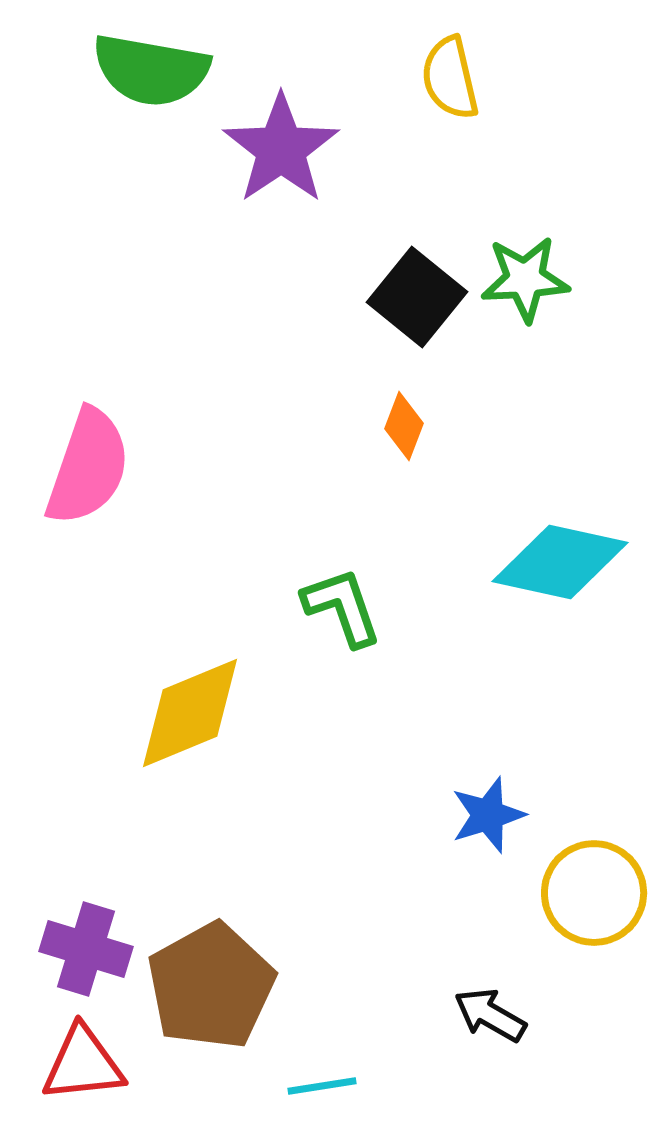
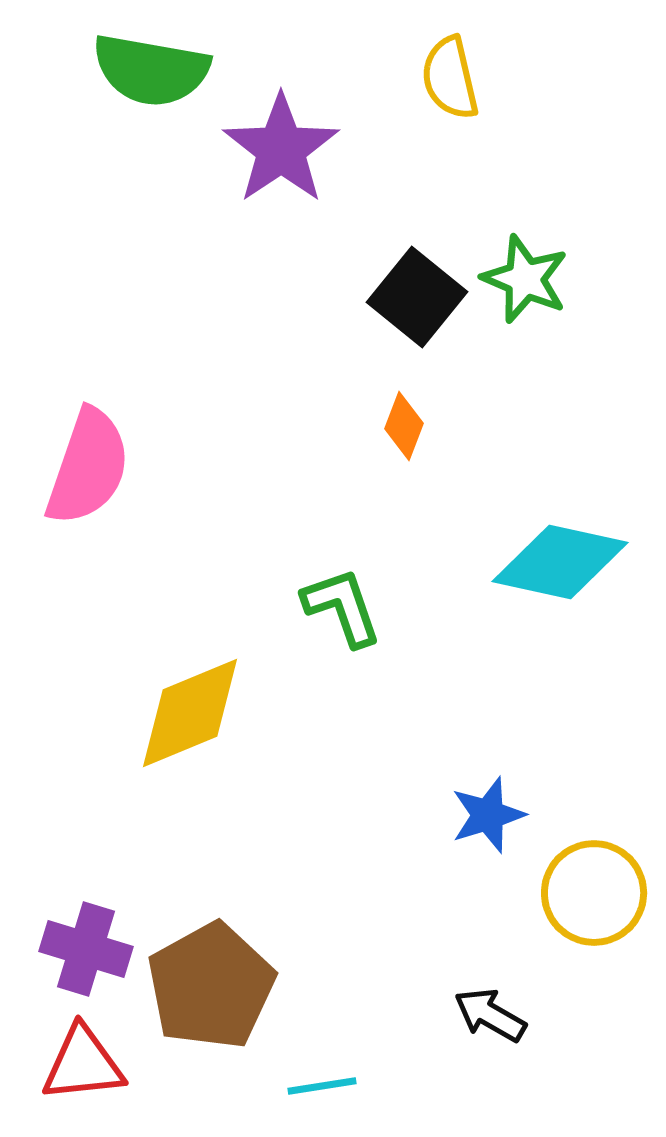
green star: rotated 26 degrees clockwise
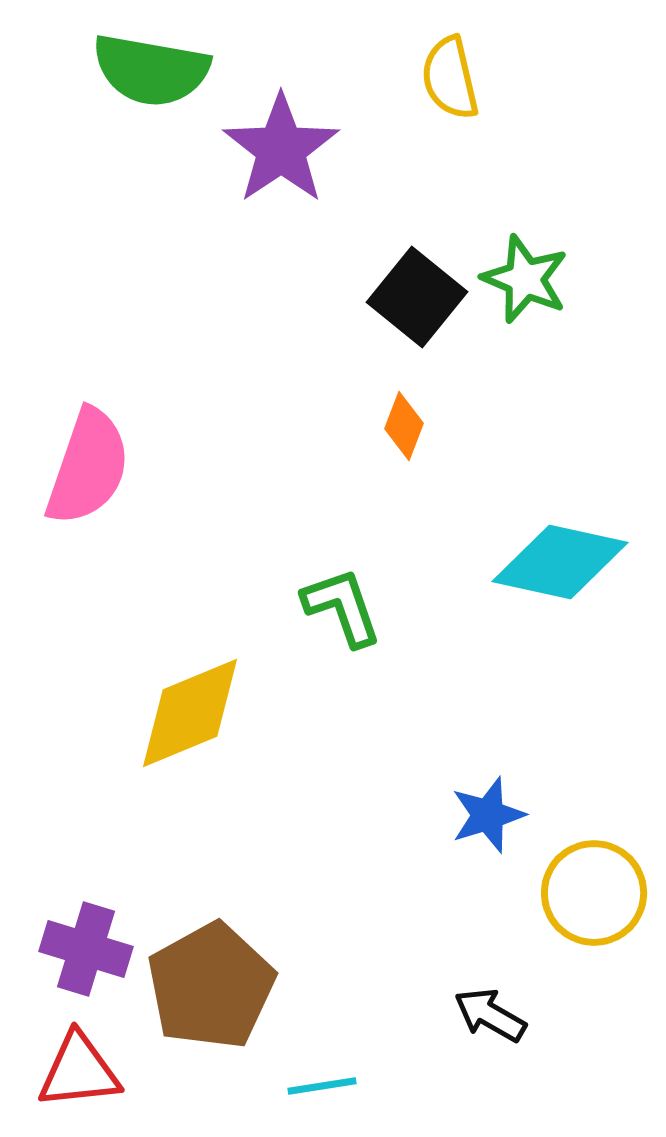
red triangle: moved 4 px left, 7 px down
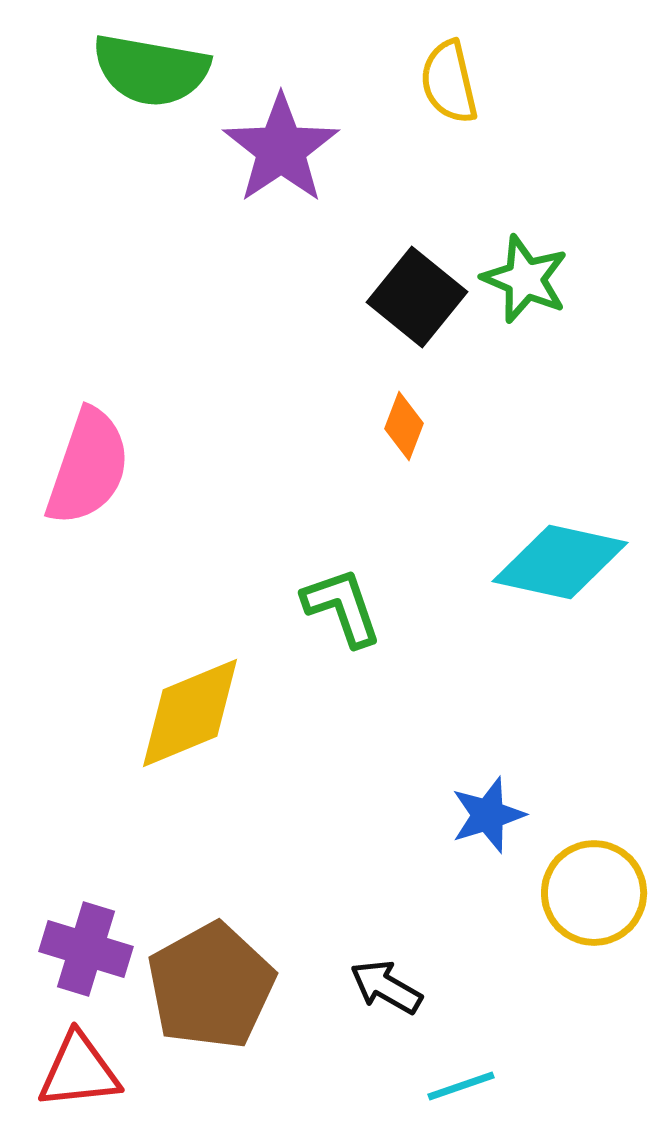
yellow semicircle: moved 1 px left, 4 px down
black arrow: moved 104 px left, 28 px up
cyan line: moved 139 px right; rotated 10 degrees counterclockwise
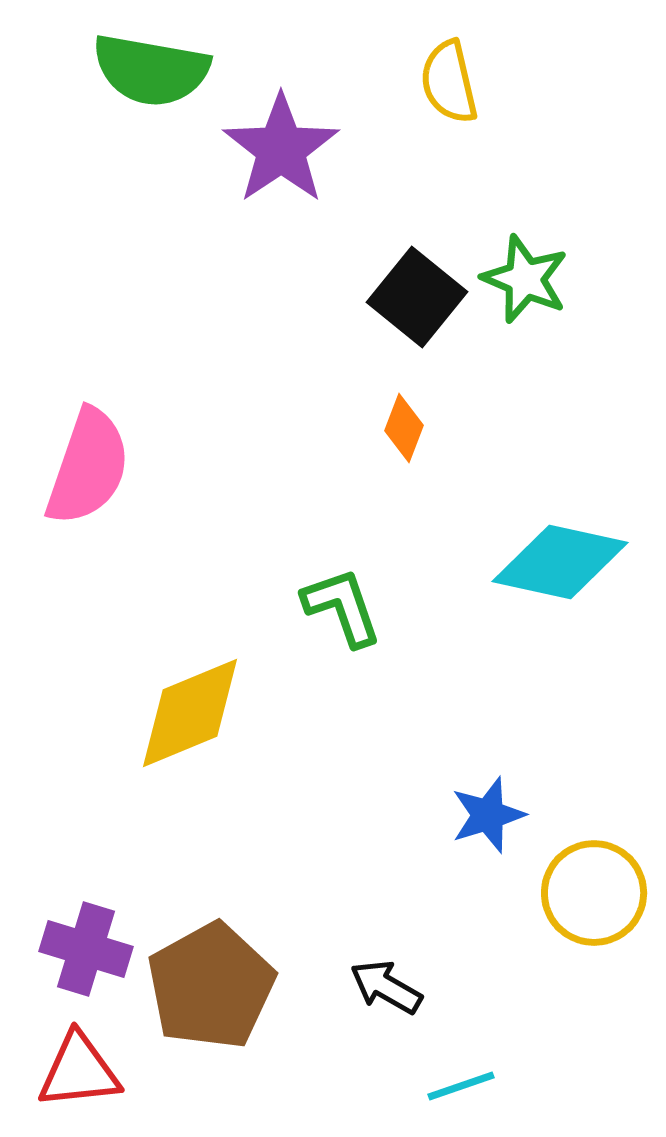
orange diamond: moved 2 px down
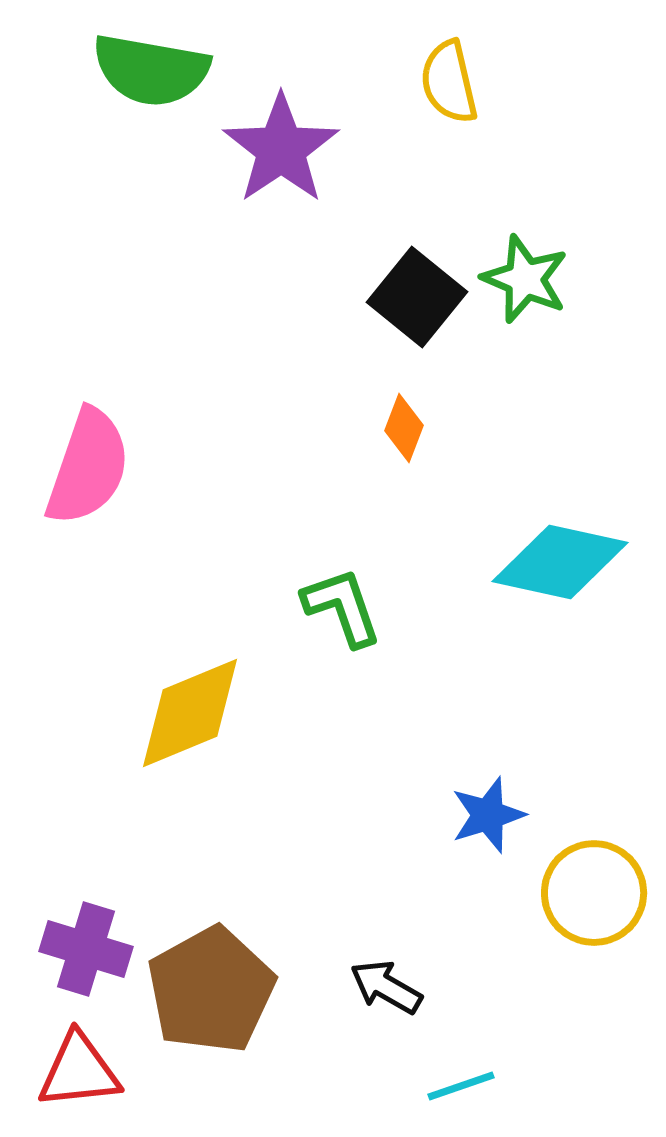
brown pentagon: moved 4 px down
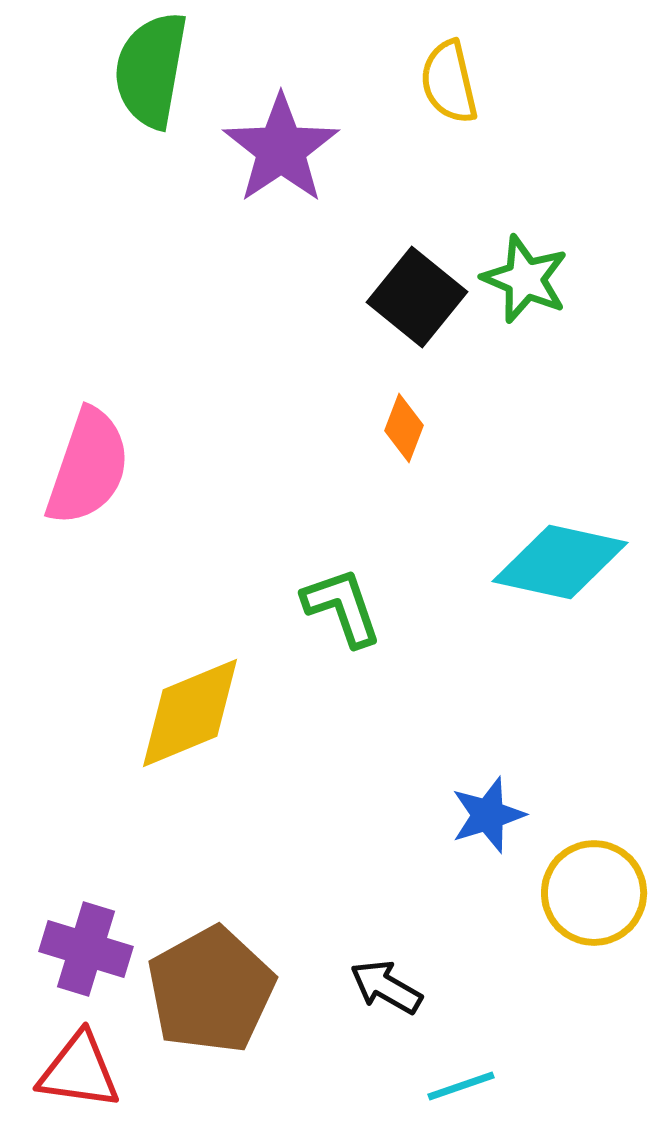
green semicircle: rotated 90 degrees clockwise
red triangle: rotated 14 degrees clockwise
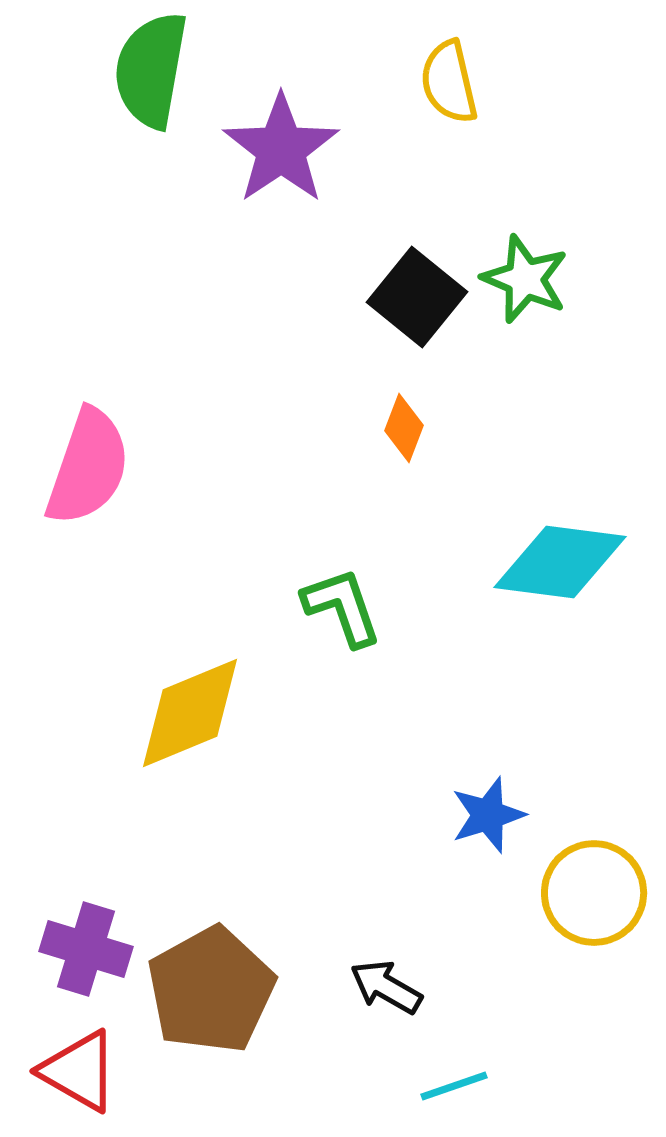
cyan diamond: rotated 5 degrees counterclockwise
red triangle: rotated 22 degrees clockwise
cyan line: moved 7 px left
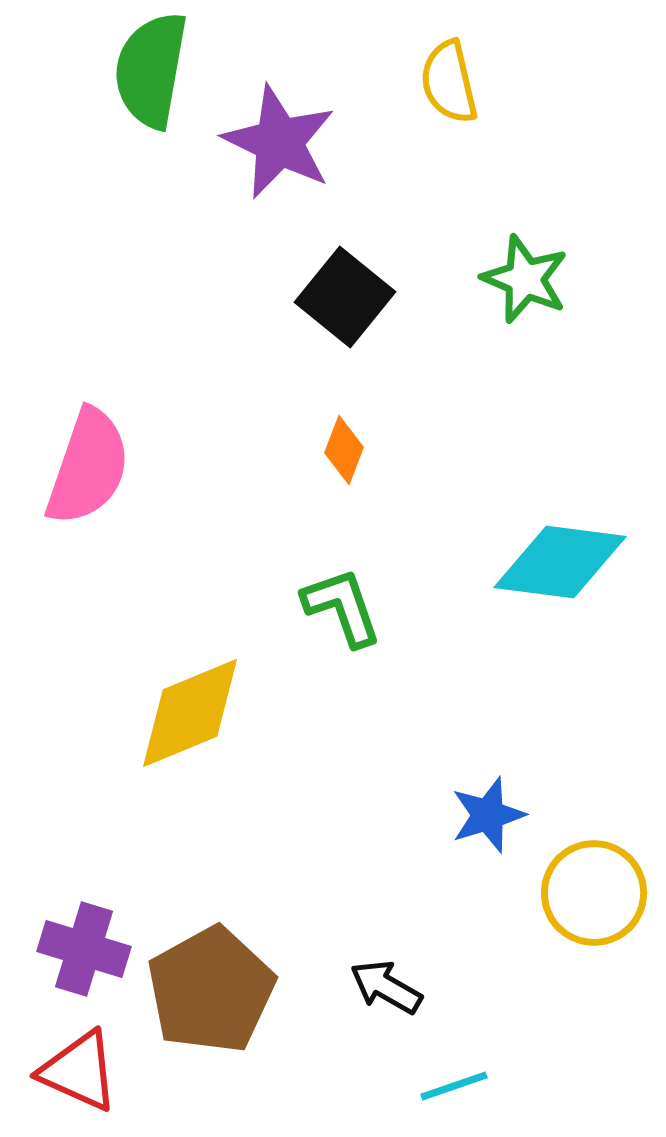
purple star: moved 2 px left, 7 px up; rotated 12 degrees counterclockwise
black square: moved 72 px left
orange diamond: moved 60 px left, 22 px down
purple cross: moved 2 px left
red triangle: rotated 6 degrees counterclockwise
